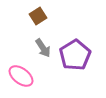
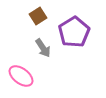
purple pentagon: moved 1 px left, 23 px up
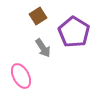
purple pentagon: rotated 8 degrees counterclockwise
pink ellipse: rotated 25 degrees clockwise
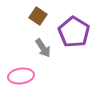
brown square: rotated 24 degrees counterclockwise
pink ellipse: rotated 70 degrees counterclockwise
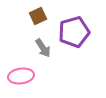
brown square: rotated 30 degrees clockwise
purple pentagon: rotated 24 degrees clockwise
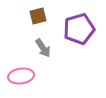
brown square: rotated 12 degrees clockwise
purple pentagon: moved 5 px right, 3 px up
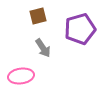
purple pentagon: moved 1 px right
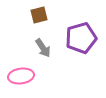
brown square: moved 1 px right, 1 px up
purple pentagon: moved 1 px right, 9 px down
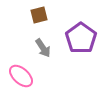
purple pentagon: rotated 20 degrees counterclockwise
pink ellipse: rotated 50 degrees clockwise
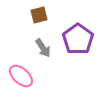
purple pentagon: moved 3 px left, 1 px down
